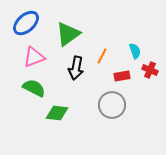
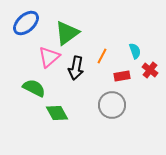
green triangle: moved 1 px left, 1 px up
pink triangle: moved 15 px right; rotated 20 degrees counterclockwise
red cross: rotated 14 degrees clockwise
green diamond: rotated 55 degrees clockwise
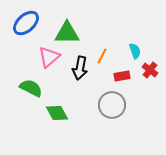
green triangle: rotated 36 degrees clockwise
black arrow: moved 4 px right
green semicircle: moved 3 px left
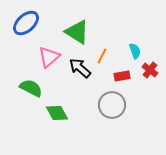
green triangle: moved 10 px right, 1 px up; rotated 32 degrees clockwise
black arrow: rotated 120 degrees clockwise
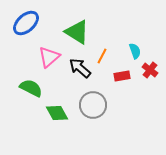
gray circle: moved 19 px left
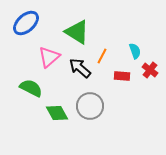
red rectangle: rotated 14 degrees clockwise
gray circle: moved 3 px left, 1 px down
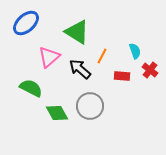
black arrow: moved 1 px down
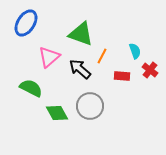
blue ellipse: rotated 16 degrees counterclockwise
green triangle: moved 4 px right, 2 px down; rotated 12 degrees counterclockwise
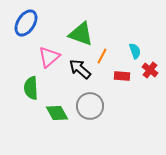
green semicircle: rotated 120 degrees counterclockwise
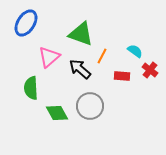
cyan semicircle: rotated 35 degrees counterclockwise
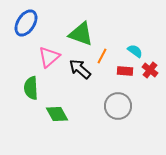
red rectangle: moved 3 px right, 5 px up
gray circle: moved 28 px right
green diamond: moved 1 px down
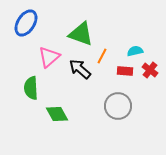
cyan semicircle: rotated 49 degrees counterclockwise
